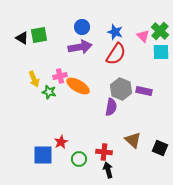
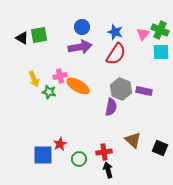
green cross: moved 1 px up; rotated 18 degrees counterclockwise
pink triangle: moved 2 px up; rotated 24 degrees clockwise
red star: moved 1 px left, 2 px down
red cross: rotated 14 degrees counterclockwise
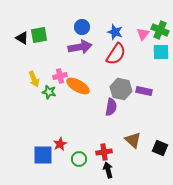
gray hexagon: rotated 10 degrees counterclockwise
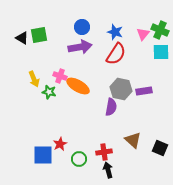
pink cross: rotated 32 degrees clockwise
purple rectangle: rotated 21 degrees counterclockwise
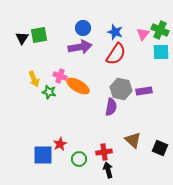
blue circle: moved 1 px right, 1 px down
black triangle: rotated 32 degrees clockwise
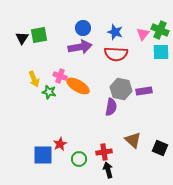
red semicircle: rotated 60 degrees clockwise
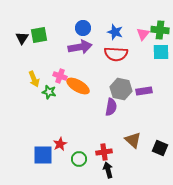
green cross: rotated 18 degrees counterclockwise
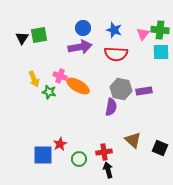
blue star: moved 1 px left, 2 px up
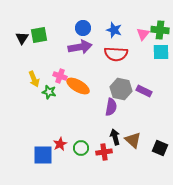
purple rectangle: rotated 35 degrees clockwise
green circle: moved 2 px right, 11 px up
black arrow: moved 7 px right, 33 px up
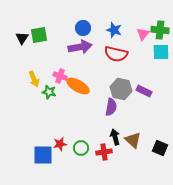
red semicircle: rotated 10 degrees clockwise
red star: rotated 16 degrees clockwise
